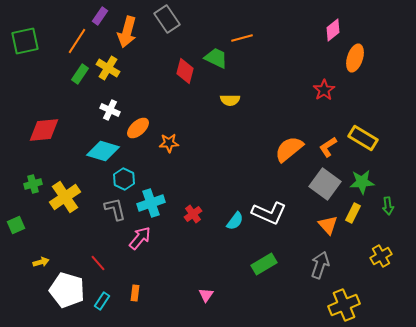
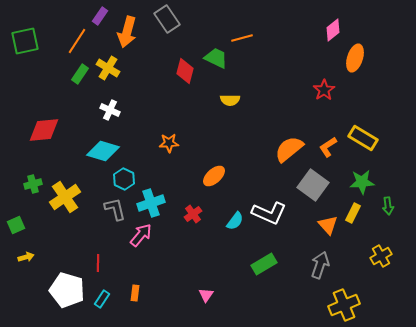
orange ellipse at (138, 128): moved 76 px right, 48 px down
gray square at (325, 184): moved 12 px left, 1 px down
pink arrow at (140, 238): moved 1 px right, 3 px up
yellow arrow at (41, 262): moved 15 px left, 5 px up
red line at (98, 263): rotated 42 degrees clockwise
cyan rectangle at (102, 301): moved 2 px up
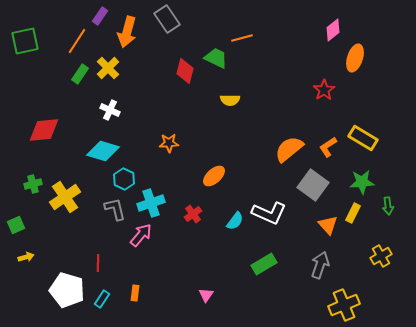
yellow cross at (108, 68): rotated 15 degrees clockwise
